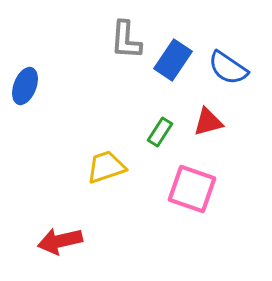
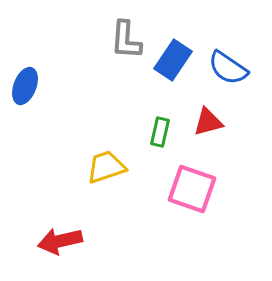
green rectangle: rotated 20 degrees counterclockwise
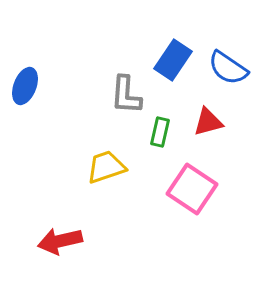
gray L-shape: moved 55 px down
pink square: rotated 15 degrees clockwise
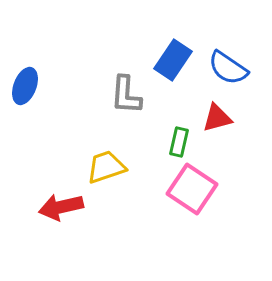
red triangle: moved 9 px right, 4 px up
green rectangle: moved 19 px right, 10 px down
red arrow: moved 1 px right, 34 px up
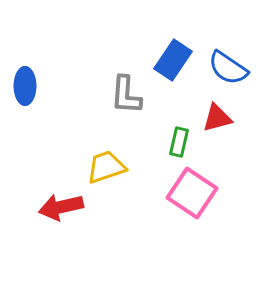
blue ellipse: rotated 21 degrees counterclockwise
pink square: moved 4 px down
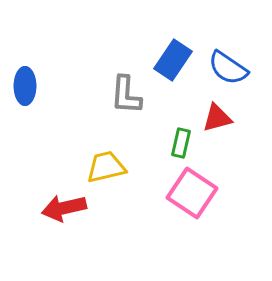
green rectangle: moved 2 px right, 1 px down
yellow trapezoid: rotated 6 degrees clockwise
red arrow: moved 3 px right, 1 px down
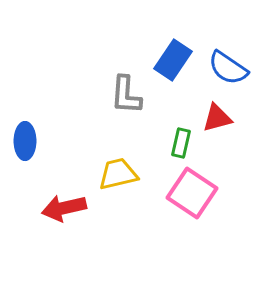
blue ellipse: moved 55 px down
yellow trapezoid: moved 12 px right, 7 px down
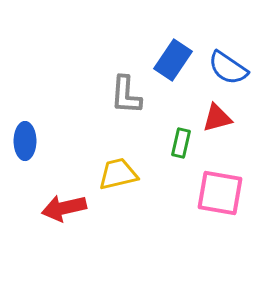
pink square: moved 28 px right; rotated 24 degrees counterclockwise
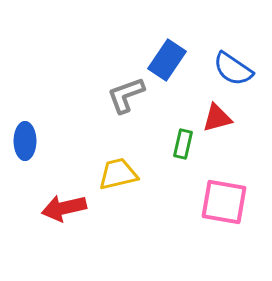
blue rectangle: moved 6 px left
blue semicircle: moved 5 px right, 1 px down
gray L-shape: rotated 66 degrees clockwise
green rectangle: moved 2 px right, 1 px down
pink square: moved 4 px right, 9 px down
